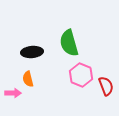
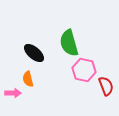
black ellipse: moved 2 px right, 1 px down; rotated 45 degrees clockwise
pink hexagon: moved 3 px right, 5 px up; rotated 10 degrees counterclockwise
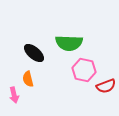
green semicircle: rotated 72 degrees counterclockwise
red semicircle: rotated 90 degrees clockwise
pink arrow: moved 1 px right, 2 px down; rotated 77 degrees clockwise
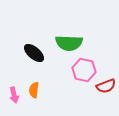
orange semicircle: moved 6 px right, 11 px down; rotated 21 degrees clockwise
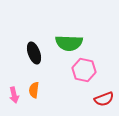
black ellipse: rotated 30 degrees clockwise
red semicircle: moved 2 px left, 13 px down
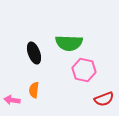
pink arrow: moved 2 px left, 5 px down; rotated 112 degrees clockwise
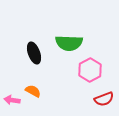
pink hexagon: moved 6 px right; rotated 20 degrees clockwise
orange semicircle: moved 1 px left, 1 px down; rotated 112 degrees clockwise
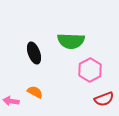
green semicircle: moved 2 px right, 2 px up
orange semicircle: moved 2 px right, 1 px down
pink arrow: moved 1 px left, 1 px down
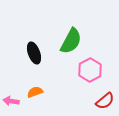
green semicircle: rotated 64 degrees counterclockwise
orange semicircle: rotated 49 degrees counterclockwise
red semicircle: moved 1 px right, 2 px down; rotated 18 degrees counterclockwise
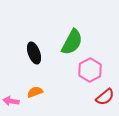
green semicircle: moved 1 px right, 1 px down
red semicircle: moved 4 px up
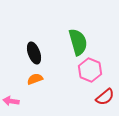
green semicircle: moved 6 px right; rotated 44 degrees counterclockwise
pink hexagon: rotated 10 degrees counterclockwise
orange semicircle: moved 13 px up
